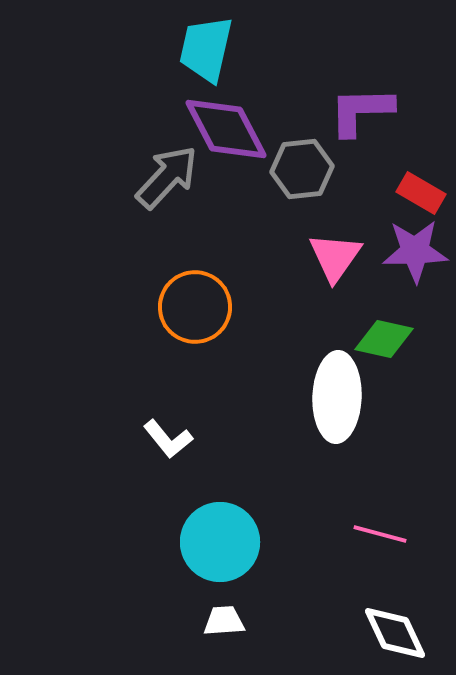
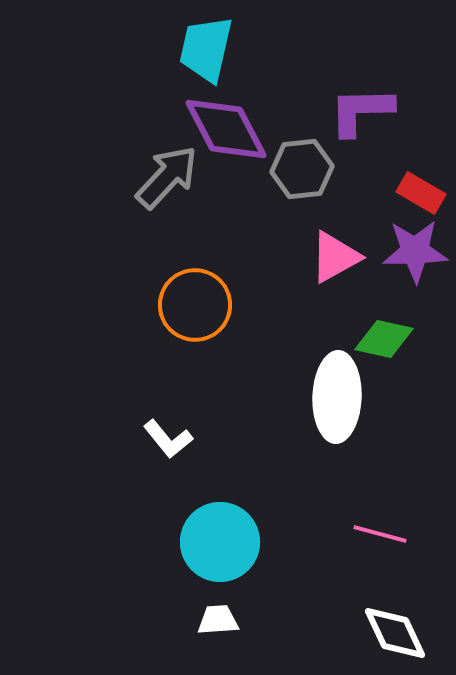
pink triangle: rotated 26 degrees clockwise
orange circle: moved 2 px up
white trapezoid: moved 6 px left, 1 px up
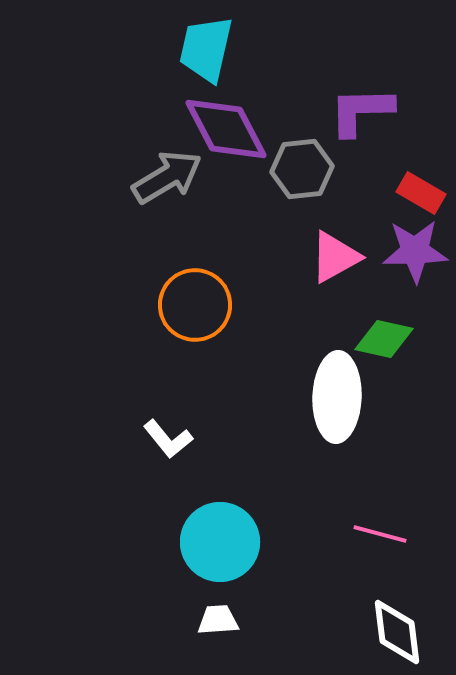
gray arrow: rotated 16 degrees clockwise
white diamond: moved 2 px right, 1 px up; rotated 18 degrees clockwise
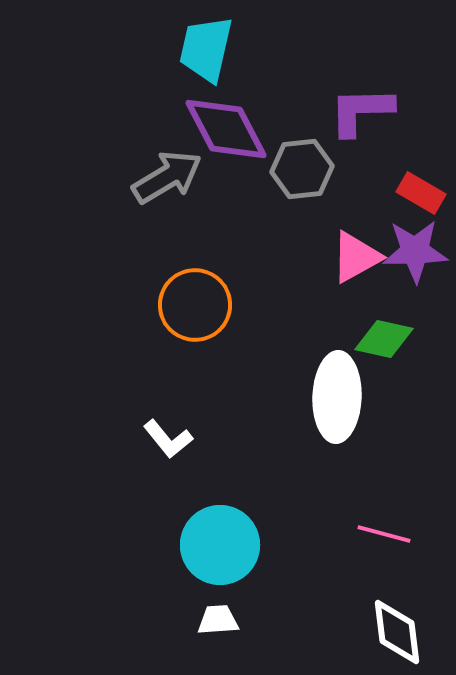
pink triangle: moved 21 px right
pink line: moved 4 px right
cyan circle: moved 3 px down
